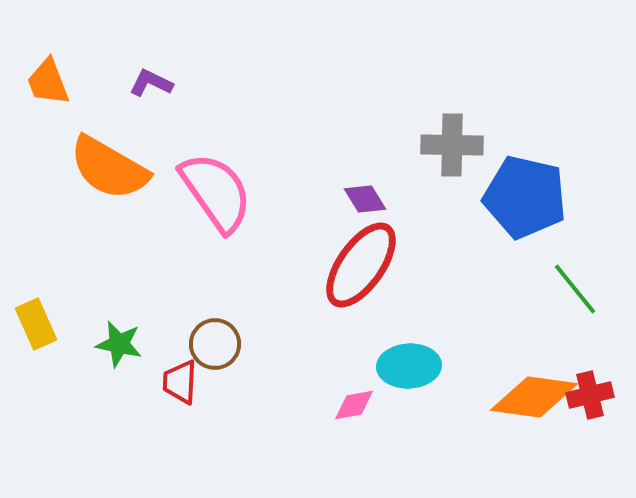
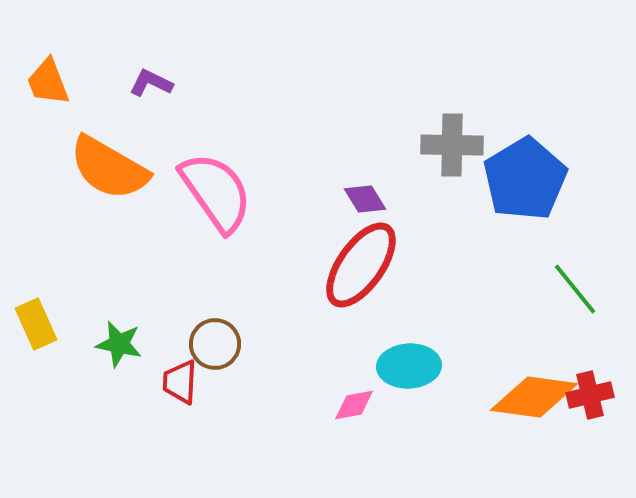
blue pentagon: moved 18 px up; rotated 28 degrees clockwise
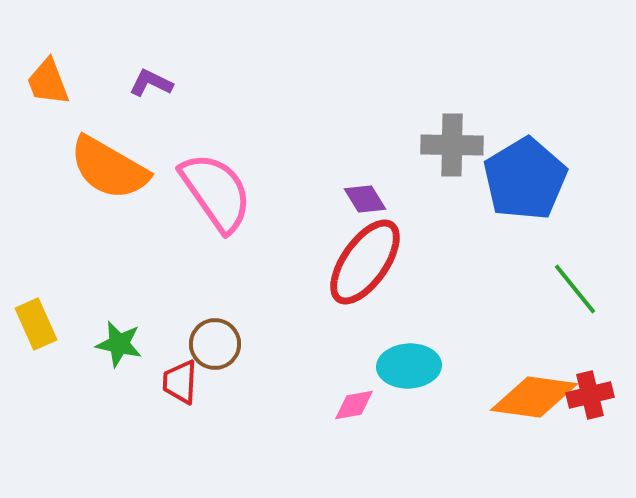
red ellipse: moved 4 px right, 3 px up
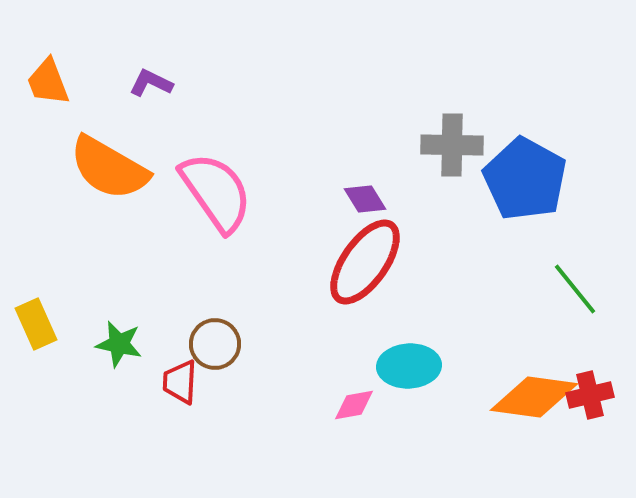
blue pentagon: rotated 12 degrees counterclockwise
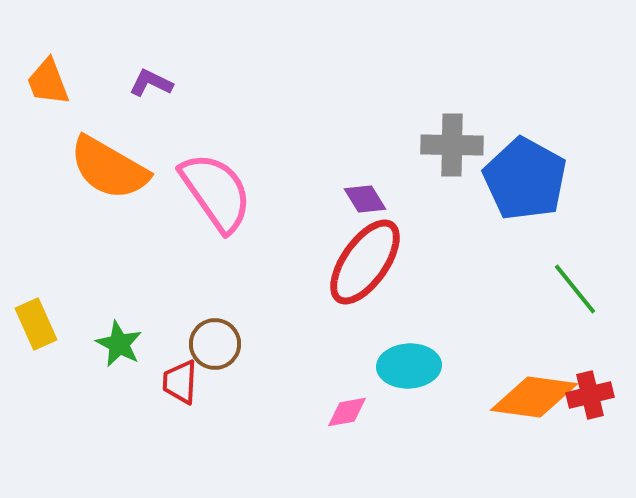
green star: rotated 15 degrees clockwise
pink diamond: moved 7 px left, 7 px down
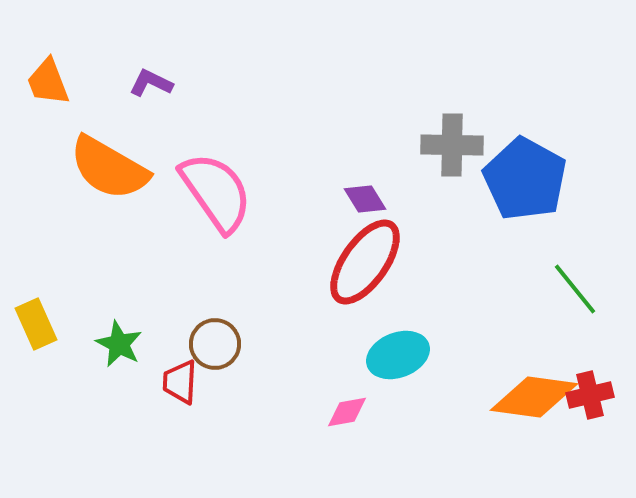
cyan ellipse: moved 11 px left, 11 px up; rotated 18 degrees counterclockwise
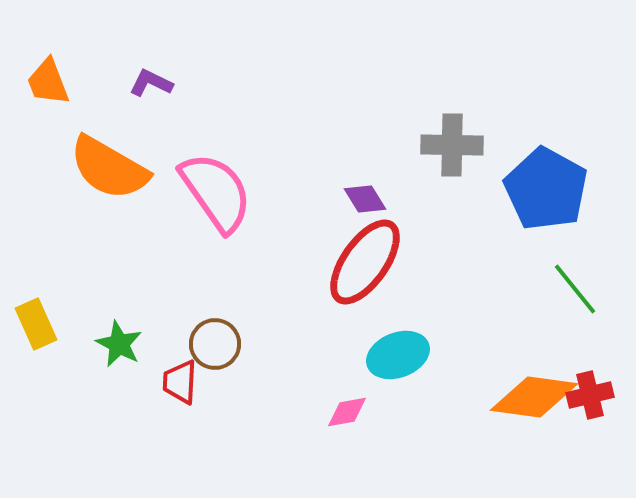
blue pentagon: moved 21 px right, 10 px down
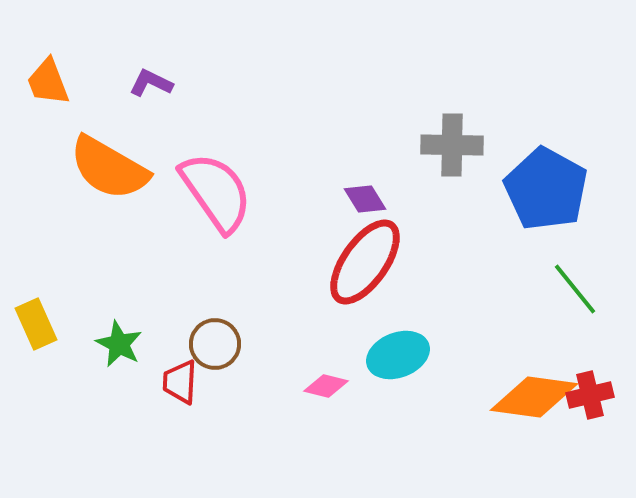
pink diamond: moved 21 px left, 26 px up; rotated 24 degrees clockwise
